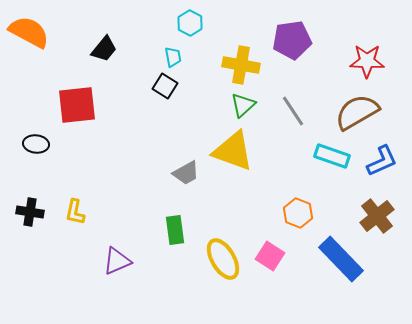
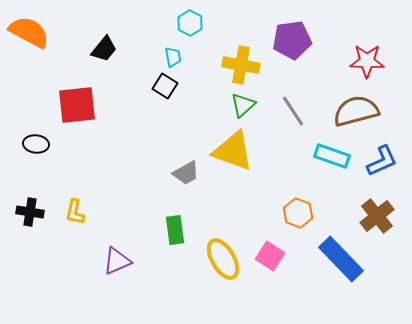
brown semicircle: moved 1 px left, 1 px up; rotated 15 degrees clockwise
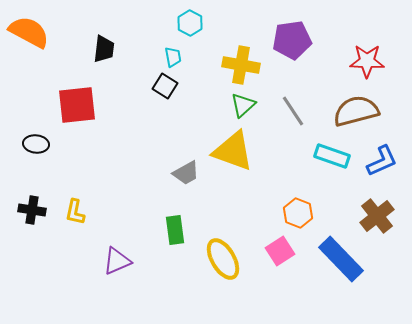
black trapezoid: rotated 32 degrees counterclockwise
black cross: moved 2 px right, 2 px up
pink square: moved 10 px right, 5 px up; rotated 24 degrees clockwise
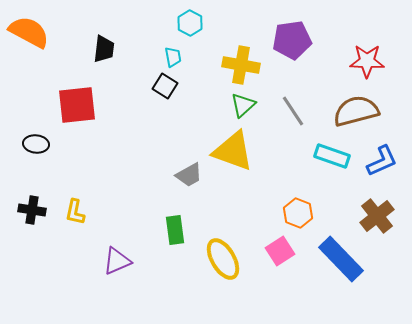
gray trapezoid: moved 3 px right, 2 px down
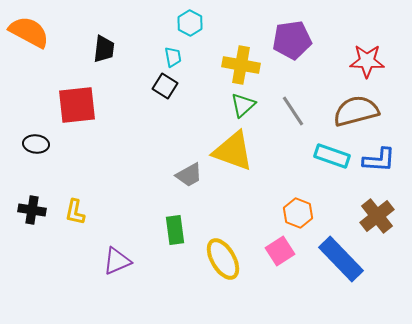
blue L-shape: moved 3 px left, 1 px up; rotated 28 degrees clockwise
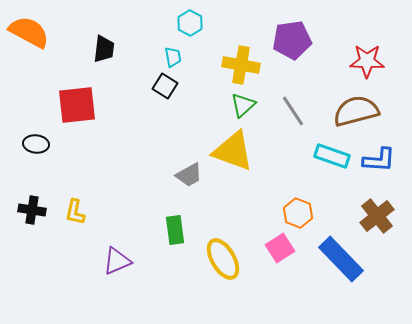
pink square: moved 3 px up
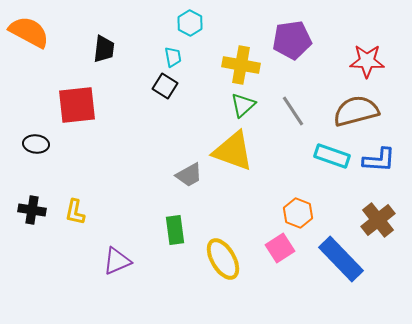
brown cross: moved 1 px right, 4 px down
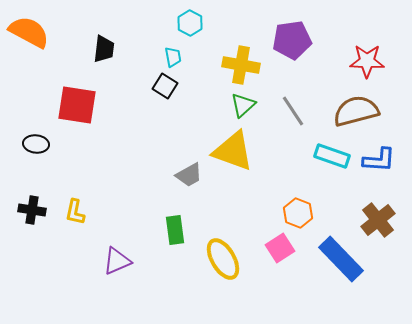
red square: rotated 15 degrees clockwise
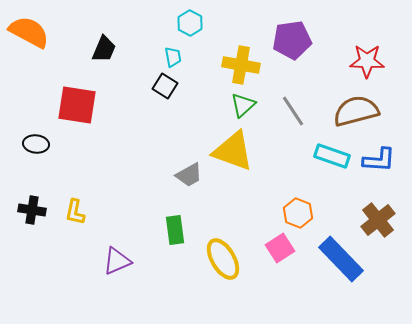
black trapezoid: rotated 16 degrees clockwise
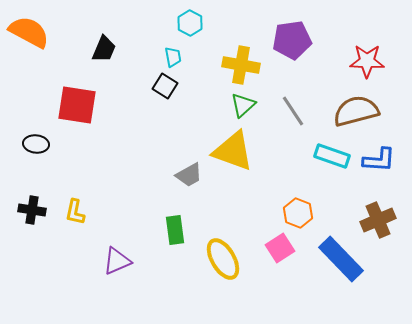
brown cross: rotated 16 degrees clockwise
